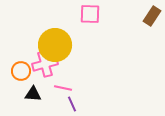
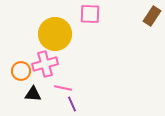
yellow circle: moved 11 px up
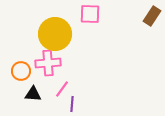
pink cross: moved 3 px right, 1 px up; rotated 10 degrees clockwise
pink line: moved 1 px left, 1 px down; rotated 66 degrees counterclockwise
purple line: rotated 28 degrees clockwise
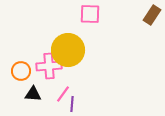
brown rectangle: moved 1 px up
yellow circle: moved 13 px right, 16 px down
pink cross: moved 1 px right, 3 px down
pink line: moved 1 px right, 5 px down
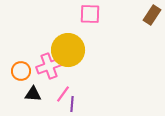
pink cross: rotated 15 degrees counterclockwise
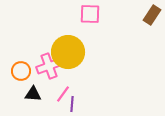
yellow circle: moved 2 px down
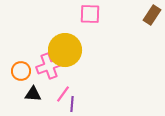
yellow circle: moved 3 px left, 2 px up
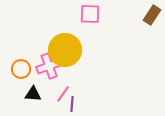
orange circle: moved 2 px up
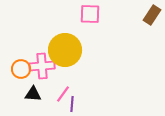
pink cross: moved 7 px left; rotated 15 degrees clockwise
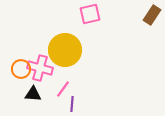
pink square: rotated 15 degrees counterclockwise
pink cross: moved 2 px left, 2 px down; rotated 20 degrees clockwise
pink line: moved 5 px up
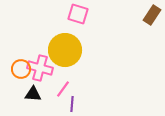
pink square: moved 12 px left; rotated 30 degrees clockwise
